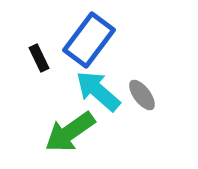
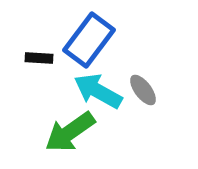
black rectangle: rotated 60 degrees counterclockwise
cyan arrow: rotated 12 degrees counterclockwise
gray ellipse: moved 1 px right, 5 px up
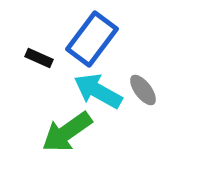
blue rectangle: moved 3 px right, 1 px up
black rectangle: rotated 20 degrees clockwise
green arrow: moved 3 px left
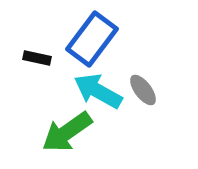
black rectangle: moved 2 px left; rotated 12 degrees counterclockwise
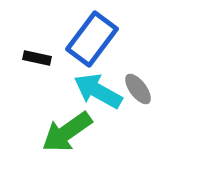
gray ellipse: moved 5 px left, 1 px up
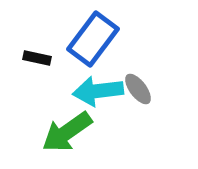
blue rectangle: moved 1 px right
cyan arrow: rotated 36 degrees counterclockwise
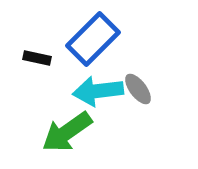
blue rectangle: rotated 8 degrees clockwise
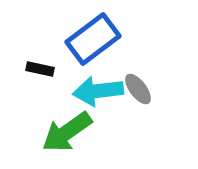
blue rectangle: rotated 8 degrees clockwise
black rectangle: moved 3 px right, 11 px down
